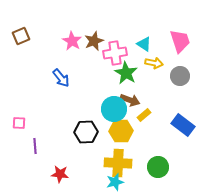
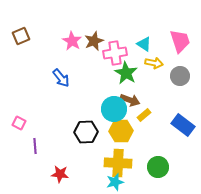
pink square: rotated 24 degrees clockwise
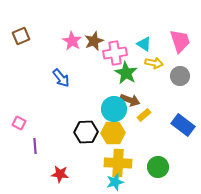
yellow hexagon: moved 8 px left, 2 px down
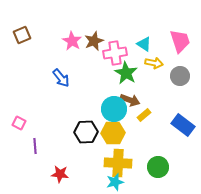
brown square: moved 1 px right, 1 px up
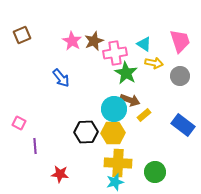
green circle: moved 3 px left, 5 px down
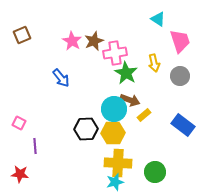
cyan triangle: moved 14 px right, 25 px up
yellow arrow: rotated 66 degrees clockwise
black hexagon: moved 3 px up
red star: moved 40 px left
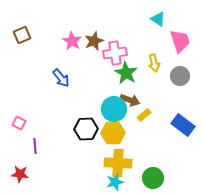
green circle: moved 2 px left, 6 px down
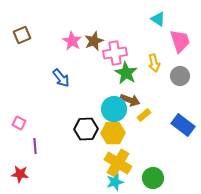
yellow cross: rotated 28 degrees clockwise
